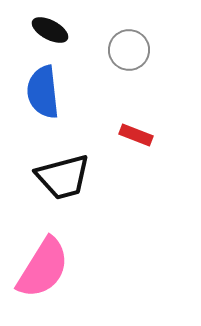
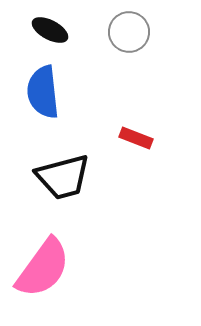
gray circle: moved 18 px up
red rectangle: moved 3 px down
pink semicircle: rotated 4 degrees clockwise
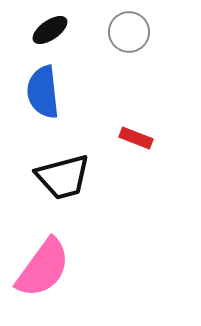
black ellipse: rotated 63 degrees counterclockwise
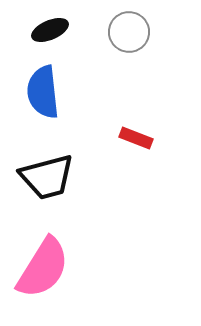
black ellipse: rotated 12 degrees clockwise
black trapezoid: moved 16 px left
pink semicircle: rotated 4 degrees counterclockwise
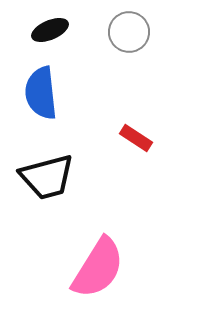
blue semicircle: moved 2 px left, 1 px down
red rectangle: rotated 12 degrees clockwise
pink semicircle: moved 55 px right
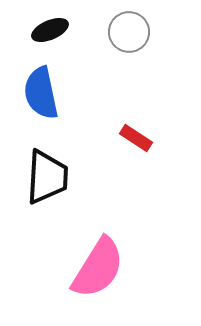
blue semicircle: rotated 6 degrees counterclockwise
black trapezoid: rotated 72 degrees counterclockwise
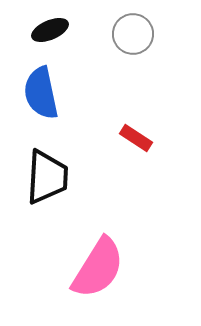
gray circle: moved 4 px right, 2 px down
